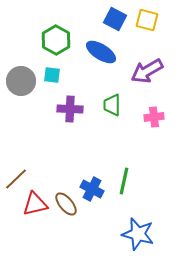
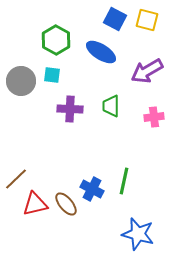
green trapezoid: moved 1 px left, 1 px down
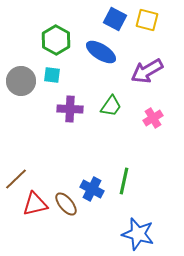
green trapezoid: rotated 145 degrees counterclockwise
pink cross: moved 1 px left, 1 px down; rotated 24 degrees counterclockwise
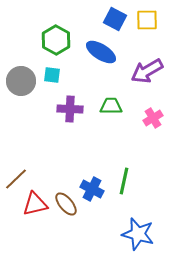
yellow square: rotated 15 degrees counterclockwise
green trapezoid: rotated 125 degrees counterclockwise
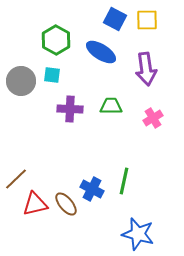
purple arrow: moved 1 px left, 2 px up; rotated 68 degrees counterclockwise
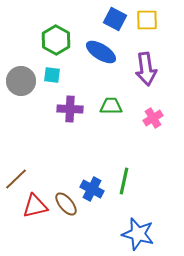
red triangle: moved 2 px down
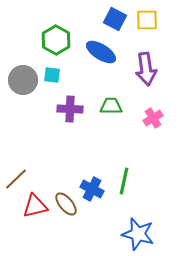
gray circle: moved 2 px right, 1 px up
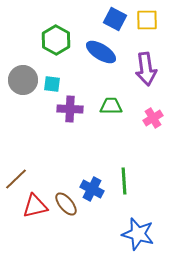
cyan square: moved 9 px down
green line: rotated 16 degrees counterclockwise
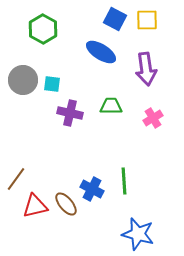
green hexagon: moved 13 px left, 11 px up
purple cross: moved 4 px down; rotated 10 degrees clockwise
brown line: rotated 10 degrees counterclockwise
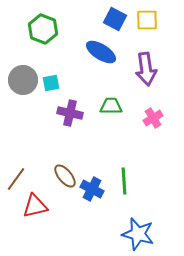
green hexagon: rotated 8 degrees counterclockwise
cyan square: moved 1 px left, 1 px up; rotated 18 degrees counterclockwise
brown ellipse: moved 1 px left, 28 px up
